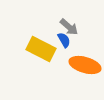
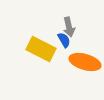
gray arrow: rotated 36 degrees clockwise
orange ellipse: moved 3 px up
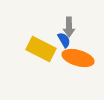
gray arrow: rotated 12 degrees clockwise
orange ellipse: moved 7 px left, 4 px up
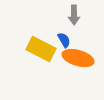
gray arrow: moved 5 px right, 12 px up
